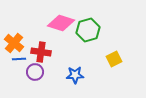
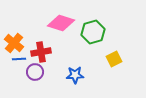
green hexagon: moved 5 px right, 2 px down
red cross: rotated 18 degrees counterclockwise
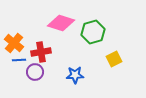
blue line: moved 1 px down
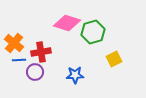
pink diamond: moved 6 px right
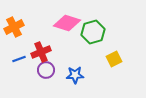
orange cross: moved 16 px up; rotated 24 degrees clockwise
red cross: rotated 12 degrees counterclockwise
blue line: moved 1 px up; rotated 16 degrees counterclockwise
purple circle: moved 11 px right, 2 px up
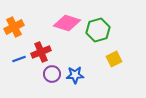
green hexagon: moved 5 px right, 2 px up
purple circle: moved 6 px right, 4 px down
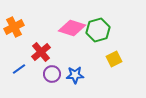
pink diamond: moved 5 px right, 5 px down
red cross: rotated 18 degrees counterclockwise
blue line: moved 10 px down; rotated 16 degrees counterclockwise
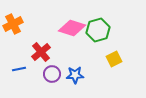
orange cross: moved 1 px left, 3 px up
blue line: rotated 24 degrees clockwise
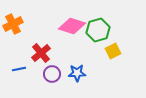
pink diamond: moved 2 px up
red cross: moved 1 px down
yellow square: moved 1 px left, 8 px up
blue star: moved 2 px right, 2 px up
